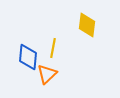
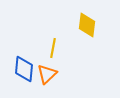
blue diamond: moved 4 px left, 12 px down
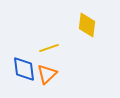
yellow line: moved 4 px left; rotated 60 degrees clockwise
blue diamond: rotated 12 degrees counterclockwise
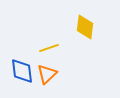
yellow diamond: moved 2 px left, 2 px down
blue diamond: moved 2 px left, 2 px down
